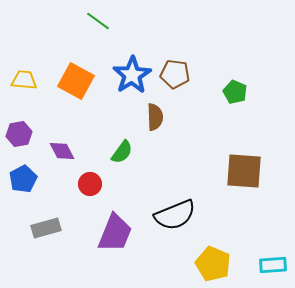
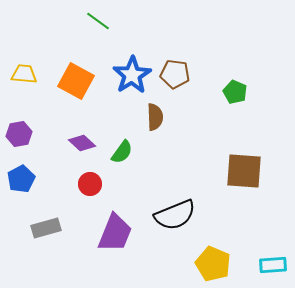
yellow trapezoid: moved 6 px up
purple diamond: moved 20 px right, 8 px up; rotated 20 degrees counterclockwise
blue pentagon: moved 2 px left
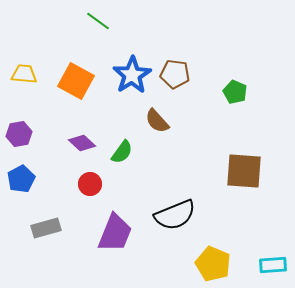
brown semicircle: moved 2 px right, 4 px down; rotated 140 degrees clockwise
